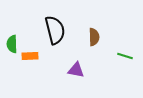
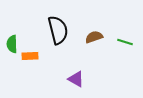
black semicircle: moved 3 px right
brown semicircle: rotated 108 degrees counterclockwise
green line: moved 14 px up
purple triangle: moved 9 px down; rotated 18 degrees clockwise
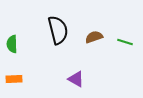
orange rectangle: moved 16 px left, 23 px down
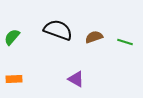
black semicircle: rotated 56 degrees counterclockwise
green semicircle: moved 7 px up; rotated 42 degrees clockwise
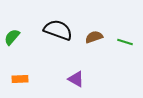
orange rectangle: moved 6 px right
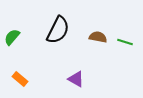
black semicircle: rotated 96 degrees clockwise
brown semicircle: moved 4 px right; rotated 30 degrees clockwise
orange rectangle: rotated 42 degrees clockwise
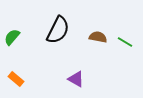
green line: rotated 14 degrees clockwise
orange rectangle: moved 4 px left
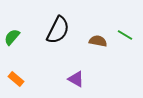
brown semicircle: moved 4 px down
green line: moved 7 px up
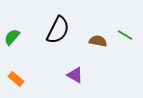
purple triangle: moved 1 px left, 4 px up
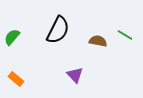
purple triangle: rotated 18 degrees clockwise
